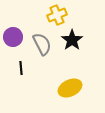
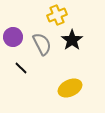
black line: rotated 40 degrees counterclockwise
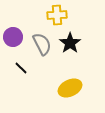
yellow cross: rotated 18 degrees clockwise
black star: moved 2 px left, 3 px down
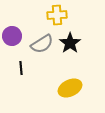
purple circle: moved 1 px left, 1 px up
gray semicircle: rotated 85 degrees clockwise
black line: rotated 40 degrees clockwise
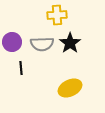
purple circle: moved 6 px down
gray semicircle: rotated 30 degrees clockwise
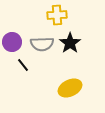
black line: moved 2 px right, 3 px up; rotated 32 degrees counterclockwise
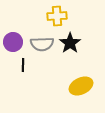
yellow cross: moved 1 px down
purple circle: moved 1 px right
black line: rotated 40 degrees clockwise
yellow ellipse: moved 11 px right, 2 px up
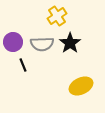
yellow cross: rotated 30 degrees counterclockwise
black line: rotated 24 degrees counterclockwise
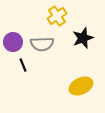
black star: moved 13 px right, 5 px up; rotated 15 degrees clockwise
